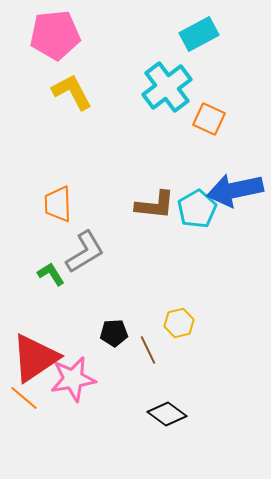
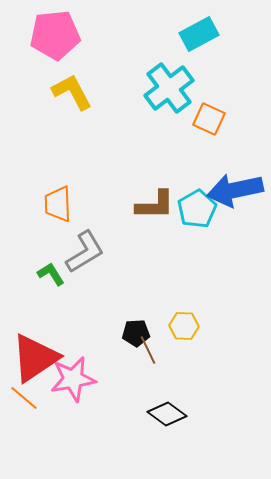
cyan cross: moved 2 px right, 1 px down
brown L-shape: rotated 6 degrees counterclockwise
yellow hexagon: moved 5 px right, 3 px down; rotated 16 degrees clockwise
black pentagon: moved 22 px right
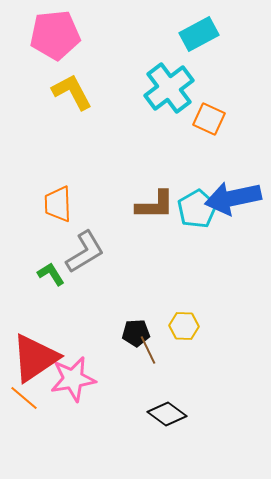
blue arrow: moved 2 px left, 8 px down
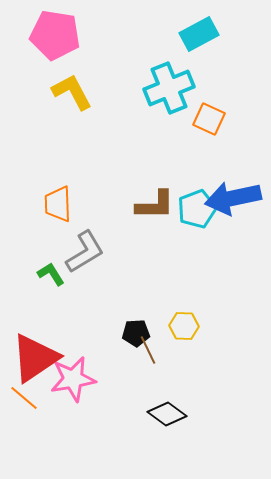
pink pentagon: rotated 15 degrees clockwise
cyan cross: rotated 15 degrees clockwise
cyan pentagon: rotated 9 degrees clockwise
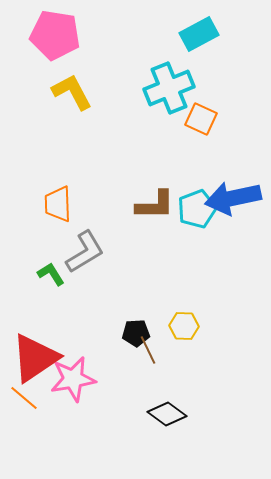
orange square: moved 8 px left
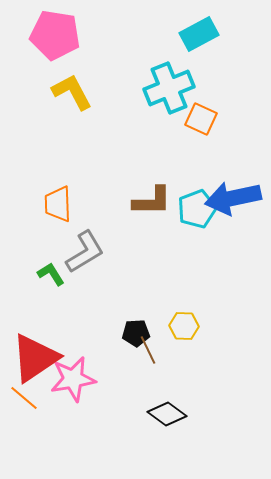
brown L-shape: moved 3 px left, 4 px up
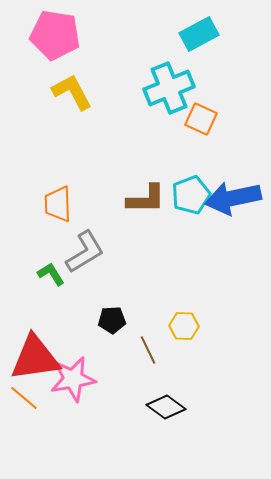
brown L-shape: moved 6 px left, 2 px up
cyan pentagon: moved 6 px left, 14 px up
black pentagon: moved 24 px left, 13 px up
red triangle: rotated 26 degrees clockwise
black diamond: moved 1 px left, 7 px up
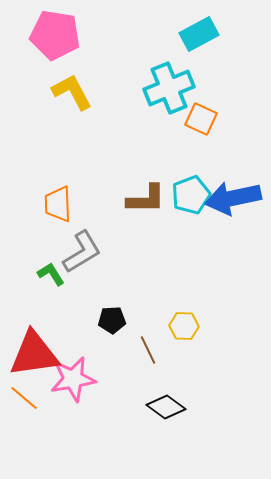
gray L-shape: moved 3 px left
red triangle: moved 1 px left, 4 px up
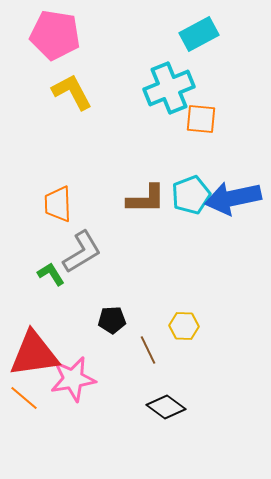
orange square: rotated 20 degrees counterclockwise
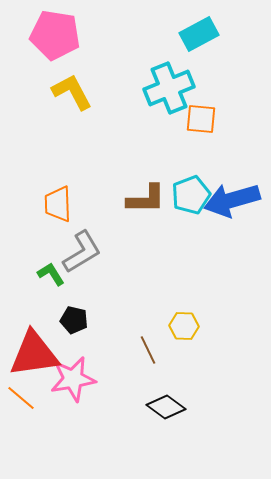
blue arrow: moved 1 px left, 2 px down; rotated 4 degrees counterclockwise
black pentagon: moved 38 px left; rotated 16 degrees clockwise
orange line: moved 3 px left
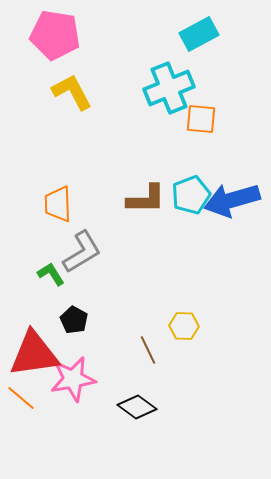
black pentagon: rotated 16 degrees clockwise
black diamond: moved 29 px left
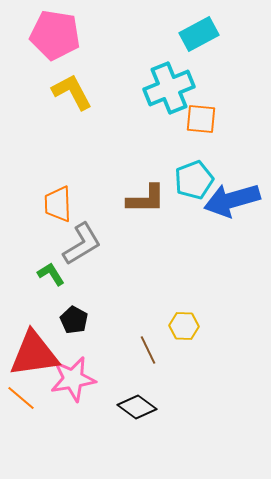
cyan pentagon: moved 3 px right, 15 px up
gray L-shape: moved 8 px up
